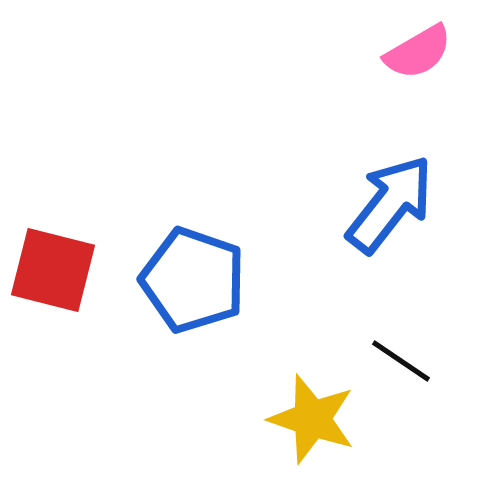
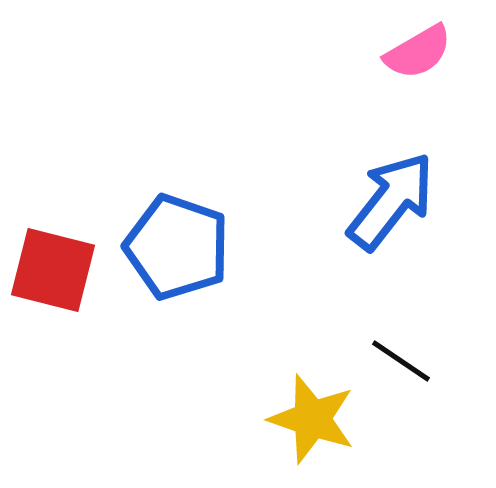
blue arrow: moved 1 px right, 3 px up
blue pentagon: moved 16 px left, 33 px up
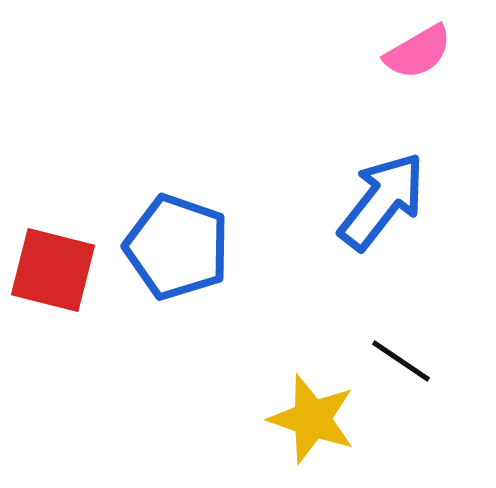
blue arrow: moved 9 px left
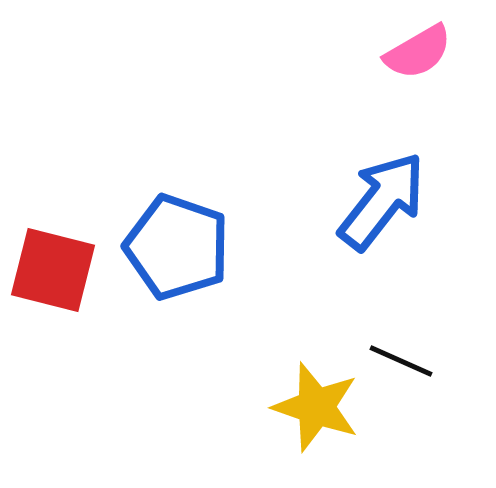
black line: rotated 10 degrees counterclockwise
yellow star: moved 4 px right, 12 px up
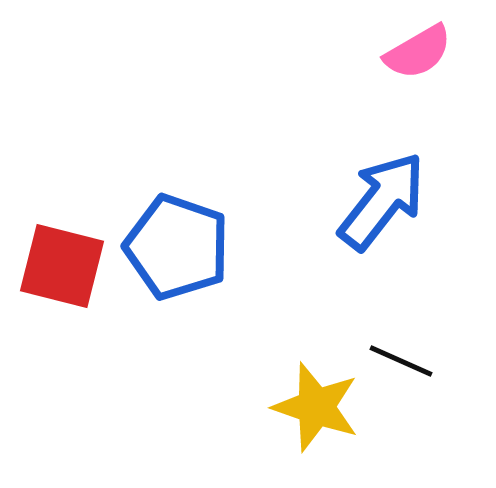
red square: moved 9 px right, 4 px up
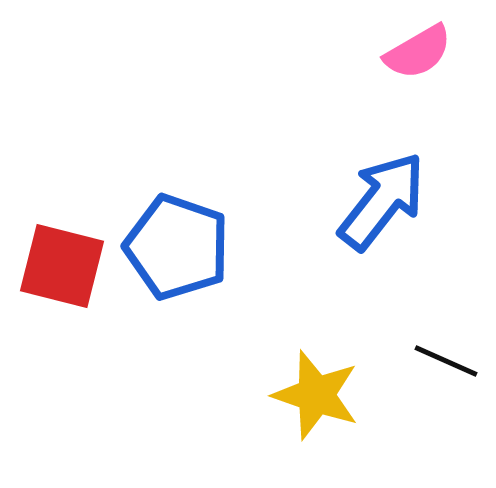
black line: moved 45 px right
yellow star: moved 12 px up
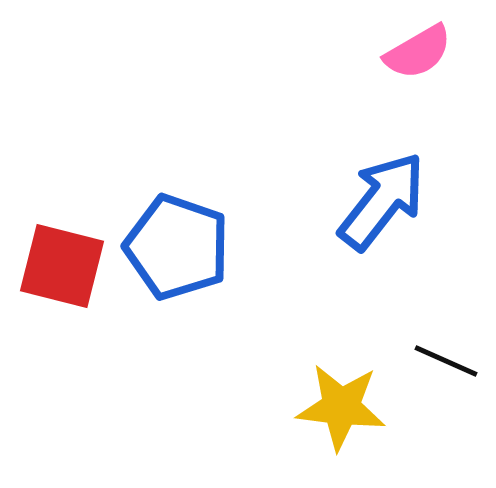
yellow star: moved 25 px right, 12 px down; rotated 12 degrees counterclockwise
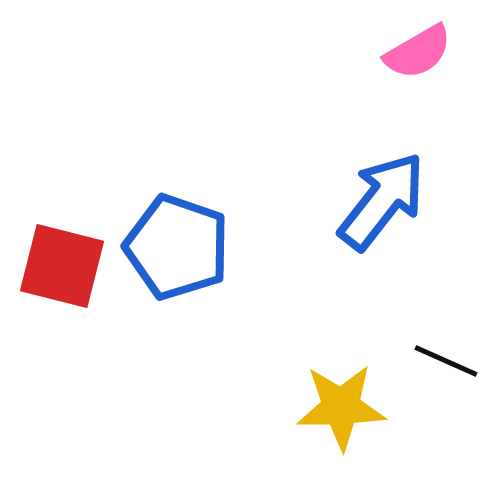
yellow star: rotated 8 degrees counterclockwise
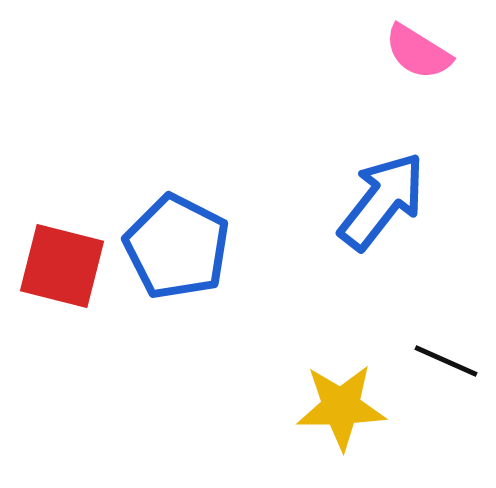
pink semicircle: rotated 62 degrees clockwise
blue pentagon: rotated 8 degrees clockwise
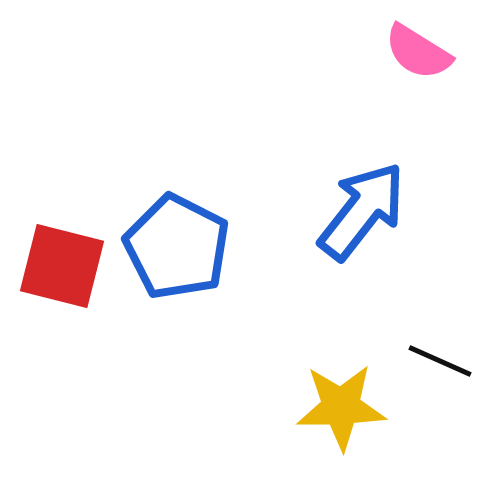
blue arrow: moved 20 px left, 10 px down
black line: moved 6 px left
